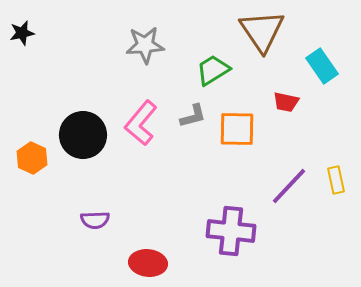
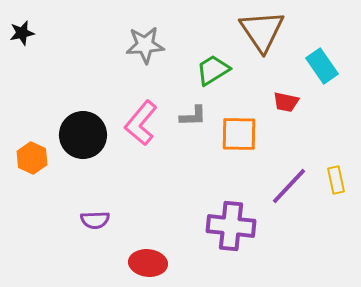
gray L-shape: rotated 12 degrees clockwise
orange square: moved 2 px right, 5 px down
purple cross: moved 5 px up
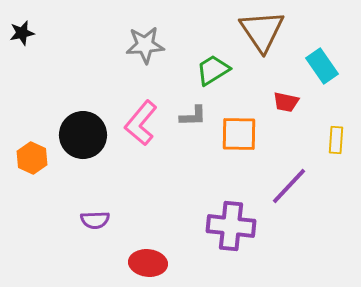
yellow rectangle: moved 40 px up; rotated 16 degrees clockwise
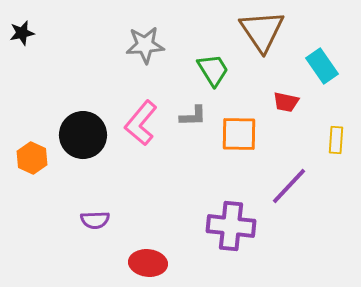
green trapezoid: rotated 90 degrees clockwise
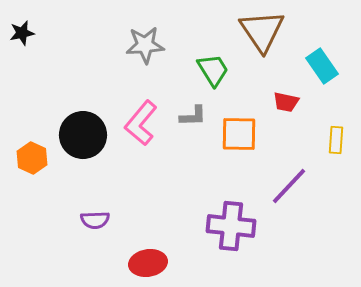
red ellipse: rotated 15 degrees counterclockwise
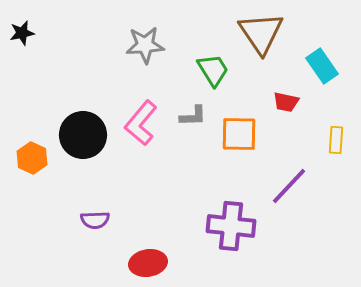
brown triangle: moved 1 px left, 2 px down
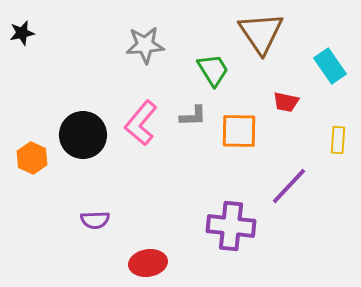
cyan rectangle: moved 8 px right
orange square: moved 3 px up
yellow rectangle: moved 2 px right
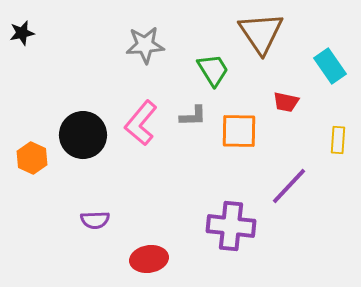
red ellipse: moved 1 px right, 4 px up
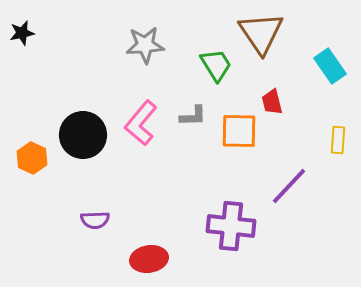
green trapezoid: moved 3 px right, 5 px up
red trapezoid: moved 14 px left; rotated 64 degrees clockwise
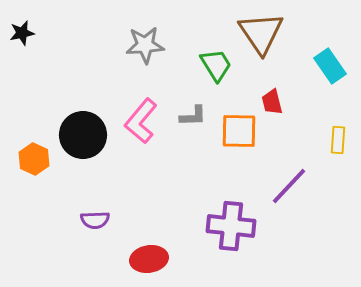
pink L-shape: moved 2 px up
orange hexagon: moved 2 px right, 1 px down
